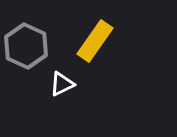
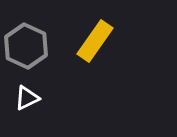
white triangle: moved 35 px left, 14 px down
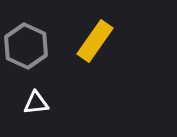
white triangle: moved 9 px right, 5 px down; rotated 20 degrees clockwise
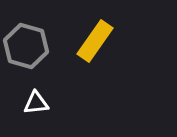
gray hexagon: rotated 9 degrees counterclockwise
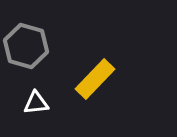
yellow rectangle: moved 38 px down; rotated 9 degrees clockwise
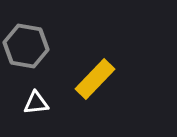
gray hexagon: rotated 6 degrees counterclockwise
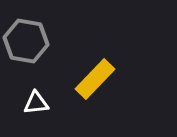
gray hexagon: moved 5 px up
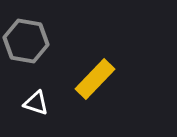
white triangle: rotated 24 degrees clockwise
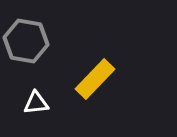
white triangle: rotated 24 degrees counterclockwise
